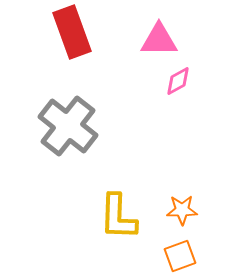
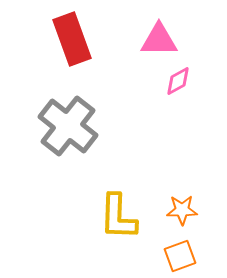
red rectangle: moved 7 px down
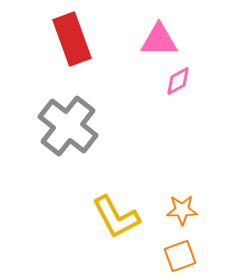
yellow L-shape: moved 2 px left; rotated 30 degrees counterclockwise
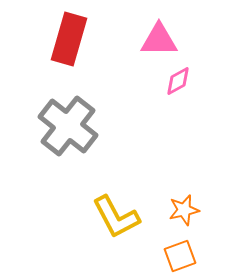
red rectangle: moved 3 px left; rotated 36 degrees clockwise
orange star: moved 2 px right; rotated 12 degrees counterclockwise
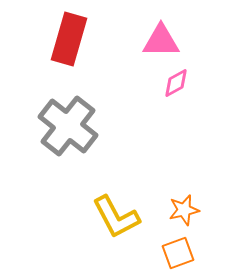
pink triangle: moved 2 px right, 1 px down
pink diamond: moved 2 px left, 2 px down
orange square: moved 2 px left, 3 px up
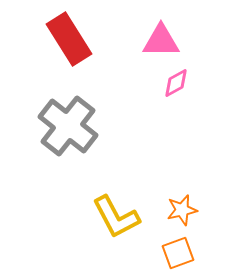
red rectangle: rotated 48 degrees counterclockwise
orange star: moved 2 px left
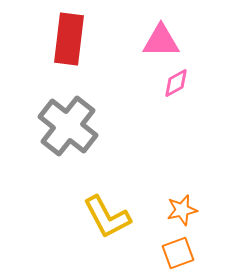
red rectangle: rotated 39 degrees clockwise
yellow L-shape: moved 9 px left
